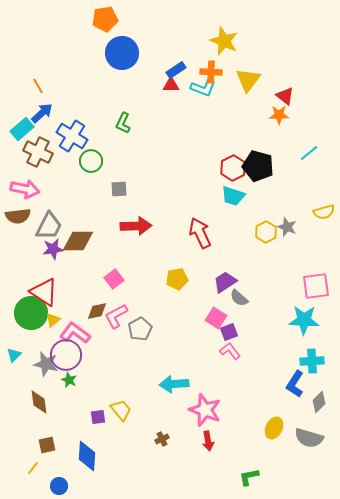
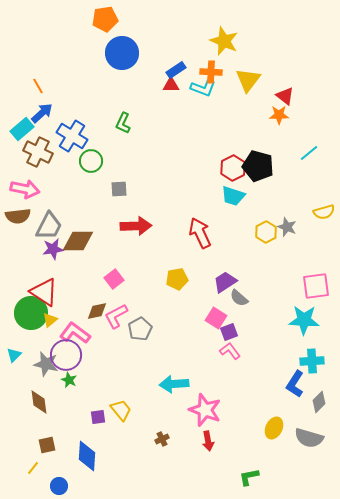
yellow triangle at (53, 320): moved 3 px left
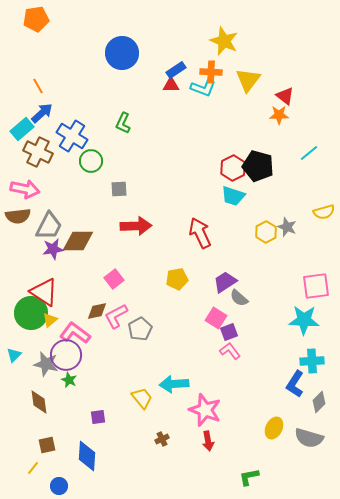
orange pentagon at (105, 19): moved 69 px left
yellow trapezoid at (121, 410): moved 21 px right, 12 px up
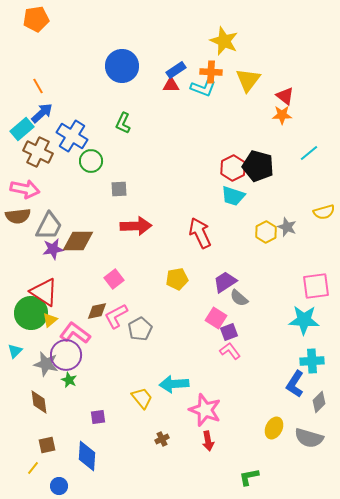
blue circle at (122, 53): moved 13 px down
orange star at (279, 115): moved 3 px right
cyan triangle at (14, 355): moved 1 px right, 4 px up
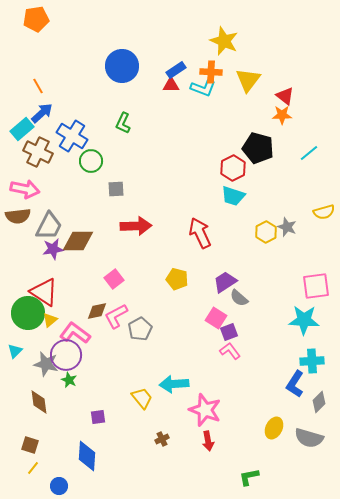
black pentagon at (258, 166): moved 18 px up
gray square at (119, 189): moved 3 px left
yellow pentagon at (177, 279): rotated 25 degrees clockwise
green circle at (31, 313): moved 3 px left
brown square at (47, 445): moved 17 px left; rotated 30 degrees clockwise
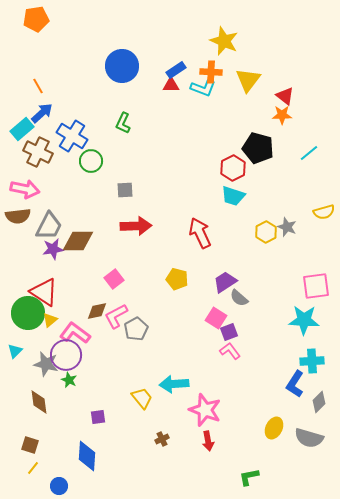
gray square at (116, 189): moved 9 px right, 1 px down
gray pentagon at (140, 329): moved 4 px left
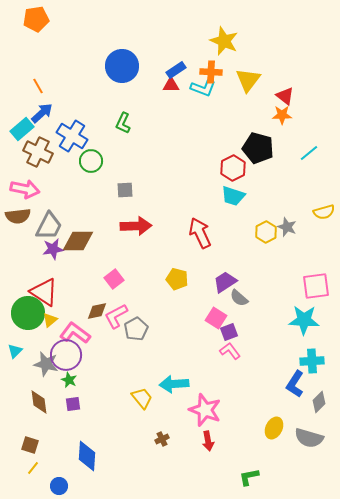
purple square at (98, 417): moved 25 px left, 13 px up
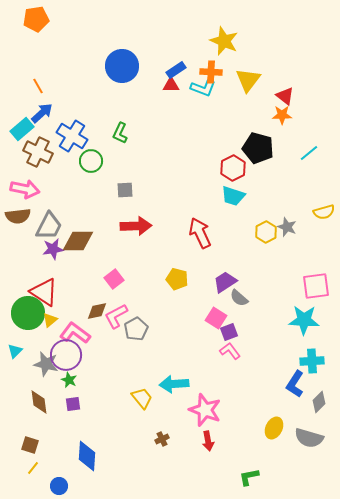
green L-shape at (123, 123): moved 3 px left, 10 px down
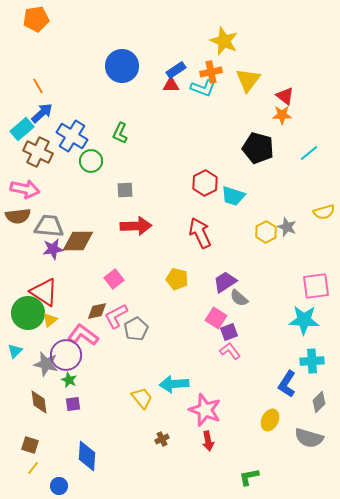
orange cross at (211, 72): rotated 15 degrees counterclockwise
red hexagon at (233, 168): moved 28 px left, 15 px down
gray trapezoid at (49, 226): rotated 112 degrees counterclockwise
pink L-shape at (75, 333): moved 8 px right, 2 px down
blue L-shape at (295, 384): moved 8 px left
yellow ellipse at (274, 428): moved 4 px left, 8 px up
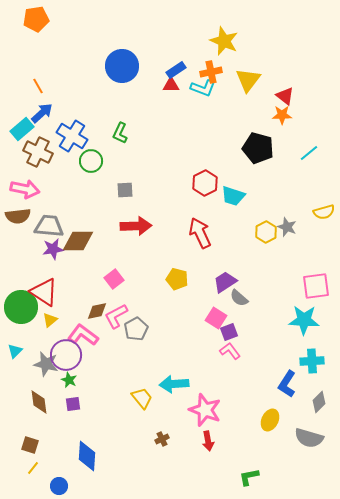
green circle at (28, 313): moved 7 px left, 6 px up
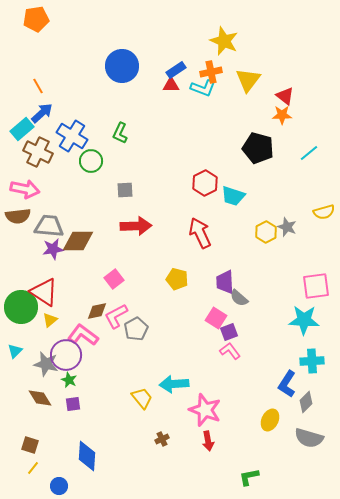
purple trapezoid at (225, 282): rotated 60 degrees counterclockwise
brown diamond at (39, 402): moved 1 px right, 4 px up; rotated 25 degrees counterclockwise
gray diamond at (319, 402): moved 13 px left
